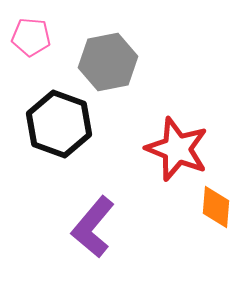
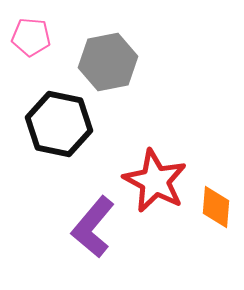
black hexagon: rotated 8 degrees counterclockwise
red star: moved 22 px left, 32 px down; rotated 6 degrees clockwise
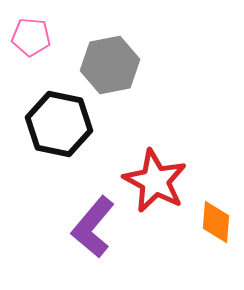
gray hexagon: moved 2 px right, 3 px down
orange diamond: moved 15 px down
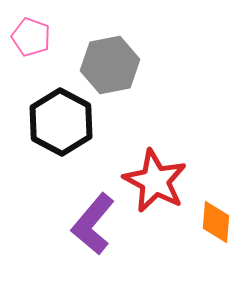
pink pentagon: rotated 15 degrees clockwise
black hexagon: moved 2 px right, 2 px up; rotated 16 degrees clockwise
purple L-shape: moved 3 px up
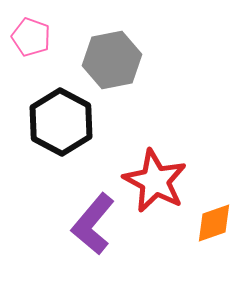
gray hexagon: moved 2 px right, 5 px up
orange diamond: moved 2 px left, 1 px down; rotated 66 degrees clockwise
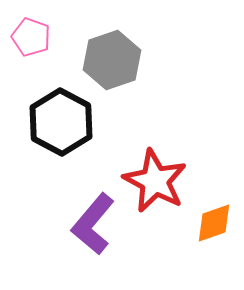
gray hexagon: rotated 8 degrees counterclockwise
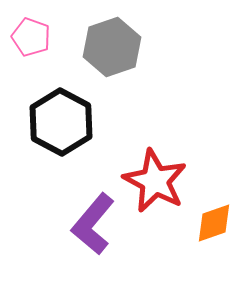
gray hexagon: moved 13 px up
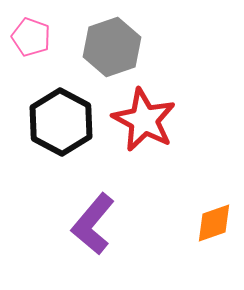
red star: moved 11 px left, 61 px up
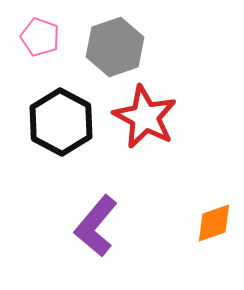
pink pentagon: moved 9 px right
gray hexagon: moved 3 px right
red star: moved 1 px right, 3 px up
purple L-shape: moved 3 px right, 2 px down
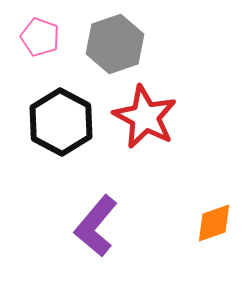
gray hexagon: moved 3 px up
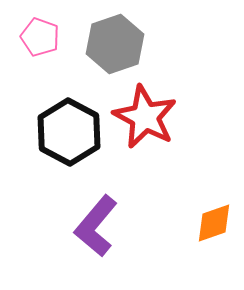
black hexagon: moved 8 px right, 10 px down
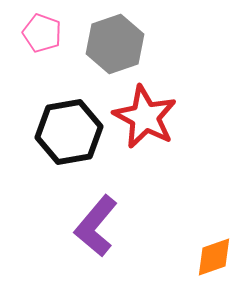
pink pentagon: moved 2 px right, 4 px up
black hexagon: rotated 22 degrees clockwise
orange diamond: moved 34 px down
